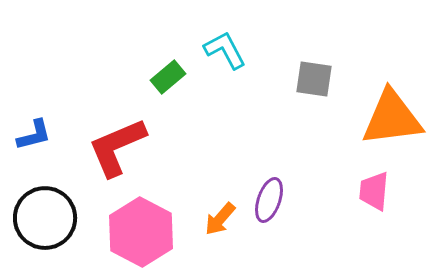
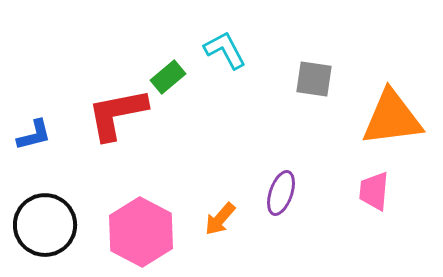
red L-shape: moved 33 px up; rotated 12 degrees clockwise
purple ellipse: moved 12 px right, 7 px up
black circle: moved 7 px down
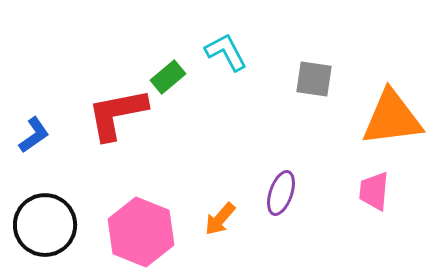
cyan L-shape: moved 1 px right, 2 px down
blue L-shape: rotated 21 degrees counterclockwise
pink hexagon: rotated 6 degrees counterclockwise
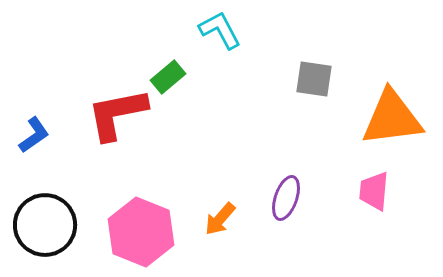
cyan L-shape: moved 6 px left, 22 px up
purple ellipse: moved 5 px right, 5 px down
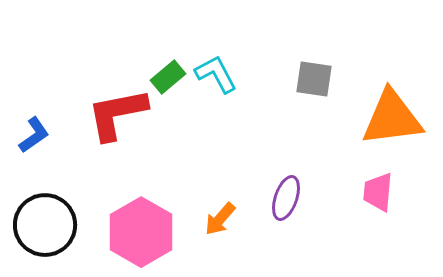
cyan L-shape: moved 4 px left, 44 px down
pink trapezoid: moved 4 px right, 1 px down
pink hexagon: rotated 8 degrees clockwise
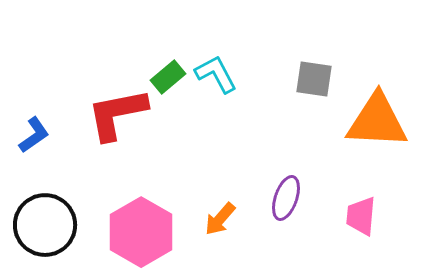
orange triangle: moved 15 px left, 3 px down; rotated 10 degrees clockwise
pink trapezoid: moved 17 px left, 24 px down
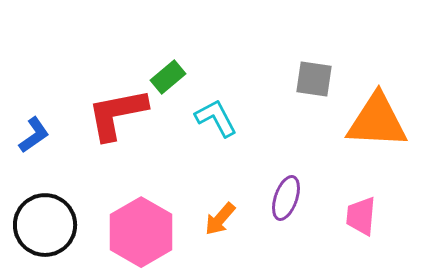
cyan L-shape: moved 44 px down
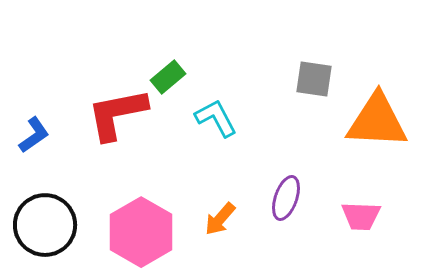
pink trapezoid: rotated 93 degrees counterclockwise
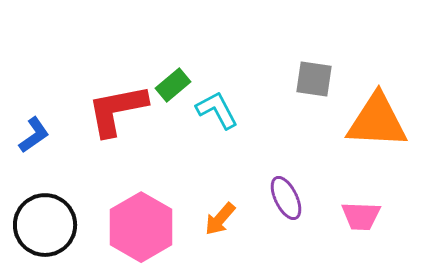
green rectangle: moved 5 px right, 8 px down
red L-shape: moved 4 px up
cyan L-shape: moved 1 px right, 8 px up
purple ellipse: rotated 45 degrees counterclockwise
pink hexagon: moved 5 px up
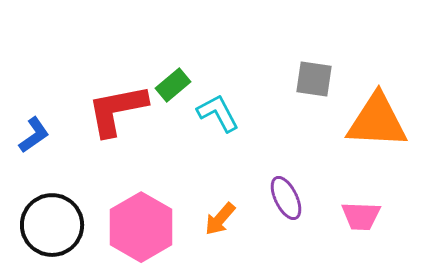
cyan L-shape: moved 1 px right, 3 px down
black circle: moved 7 px right
